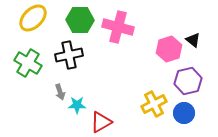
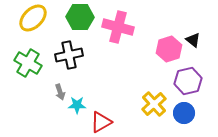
green hexagon: moved 3 px up
yellow cross: rotated 15 degrees counterclockwise
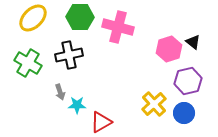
black triangle: moved 2 px down
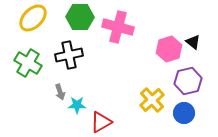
yellow cross: moved 2 px left, 4 px up
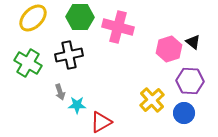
purple hexagon: moved 2 px right; rotated 16 degrees clockwise
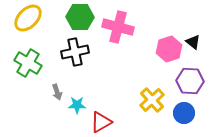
yellow ellipse: moved 5 px left
black cross: moved 6 px right, 3 px up
gray arrow: moved 3 px left
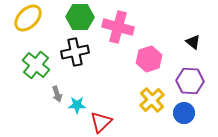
pink hexagon: moved 20 px left, 10 px down
green cross: moved 8 px right, 2 px down; rotated 8 degrees clockwise
gray arrow: moved 2 px down
red triangle: rotated 15 degrees counterclockwise
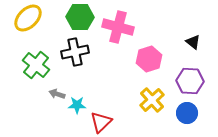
gray arrow: rotated 126 degrees clockwise
blue circle: moved 3 px right
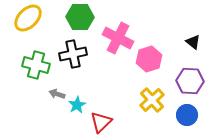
pink cross: moved 11 px down; rotated 12 degrees clockwise
black cross: moved 2 px left, 2 px down
green cross: rotated 24 degrees counterclockwise
cyan star: rotated 30 degrees counterclockwise
blue circle: moved 2 px down
